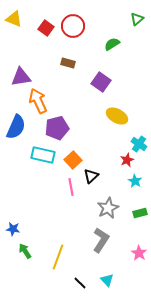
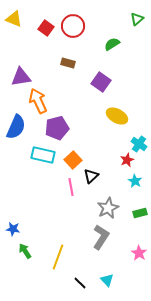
gray L-shape: moved 3 px up
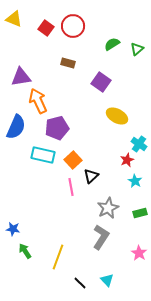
green triangle: moved 30 px down
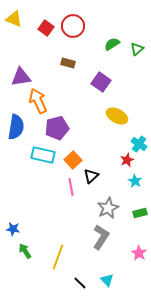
blue semicircle: rotated 15 degrees counterclockwise
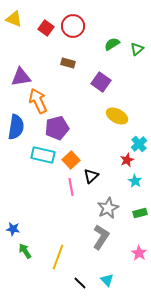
cyan cross: rotated 14 degrees clockwise
orange square: moved 2 px left
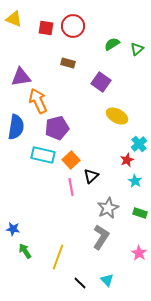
red square: rotated 28 degrees counterclockwise
green rectangle: rotated 32 degrees clockwise
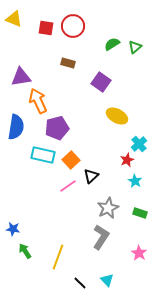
green triangle: moved 2 px left, 2 px up
pink line: moved 3 px left, 1 px up; rotated 66 degrees clockwise
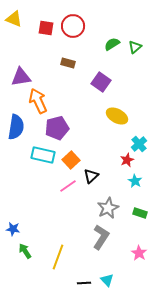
black line: moved 4 px right; rotated 48 degrees counterclockwise
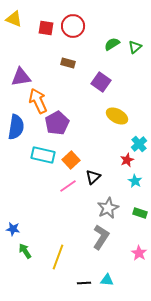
purple pentagon: moved 5 px up; rotated 15 degrees counterclockwise
black triangle: moved 2 px right, 1 px down
cyan triangle: rotated 40 degrees counterclockwise
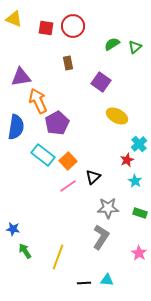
brown rectangle: rotated 64 degrees clockwise
cyan rectangle: rotated 25 degrees clockwise
orange square: moved 3 px left, 1 px down
gray star: rotated 25 degrees clockwise
